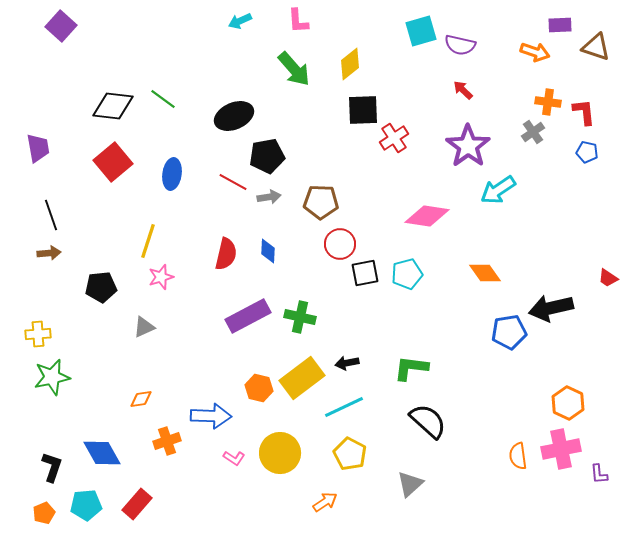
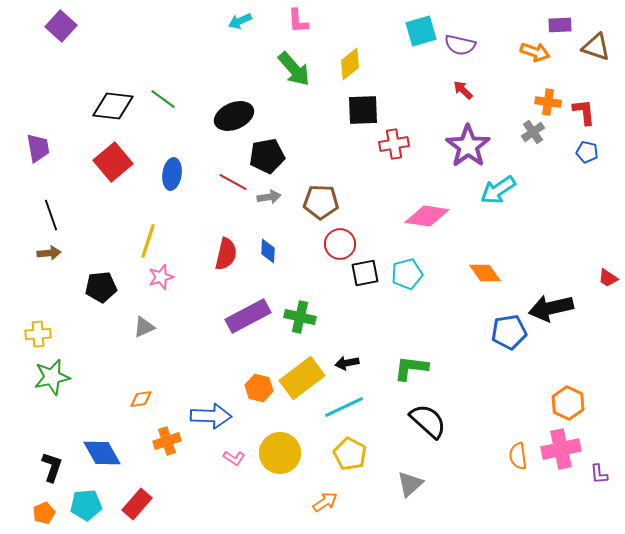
red cross at (394, 138): moved 6 px down; rotated 24 degrees clockwise
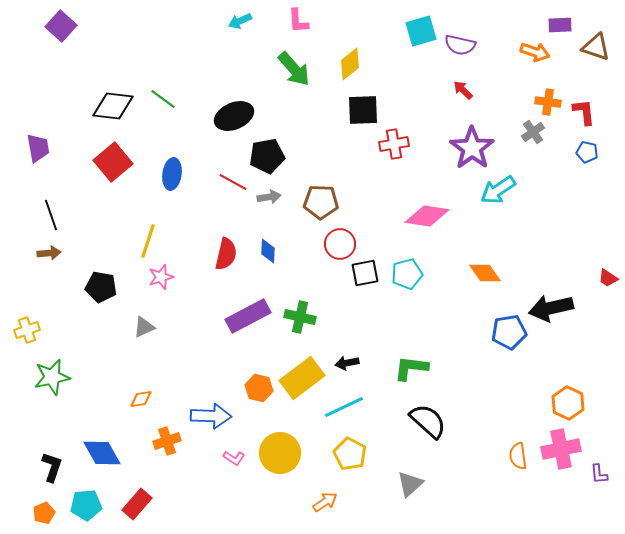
purple star at (468, 146): moved 4 px right, 2 px down
black pentagon at (101, 287): rotated 16 degrees clockwise
yellow cross at (38, 334): moved 11 px left, 4 px up; rotated 15 degrees counterclockwise
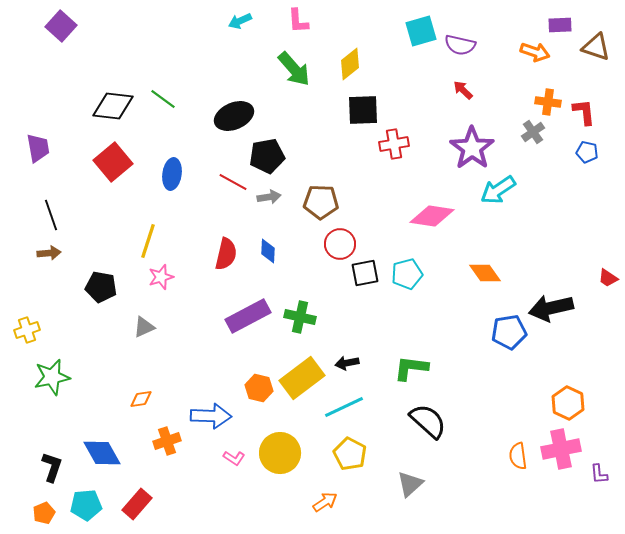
pink diamond at (427, 216): moved 5 px right
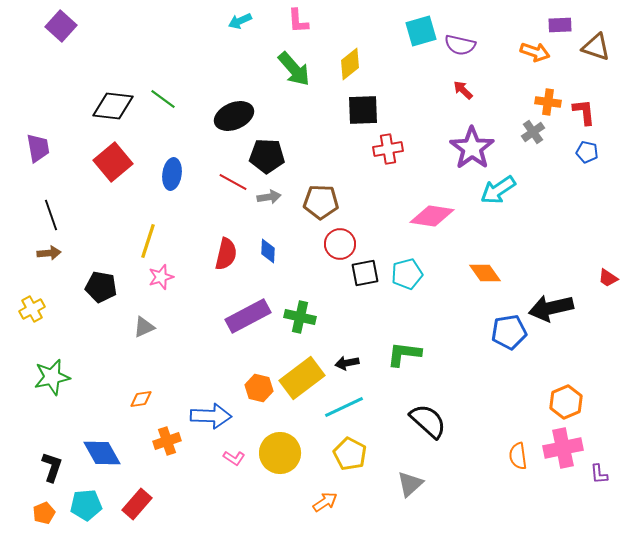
red cross at (394, 144): moved 6 px left, 5 px down
black pentagon at (267, 156): rotated 12 degrees clockwise
yellow cross at (27, 330): moved 5 px right, 21 px up; rotated 10 degrees counterclockwise
green L-shape at (411, 368): moved 7 px left, 14 px up
orange hexagon at (568, 403): moved 2 px left, 1 px up; rotated 12 degrees clockwise
pink cross at (561, 449): moved 2 px right, 1 px up
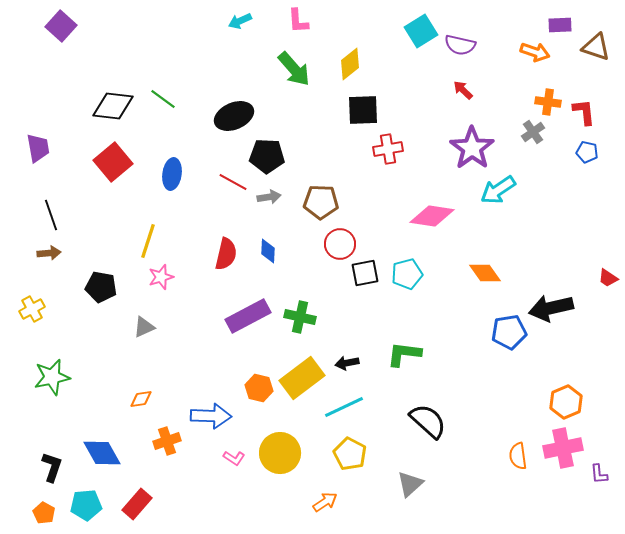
cyan square at (421, 31): rotated 16 degrees counterclockwise
orange pentagon at (44, 513): rotated 20 degrees counterclockwise
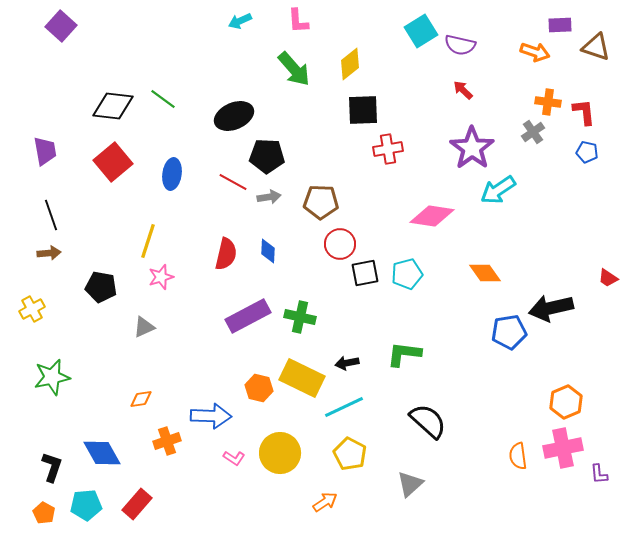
purple trapezoid at (38, 148): moved 7 px right, 3 px down
yellow rectangle at (302, 378): rotated 63 degrees clockwise
